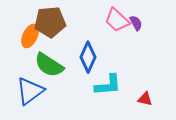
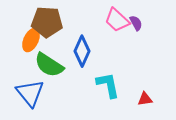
brown pentagon: moved 3 px left; rotated 8 degrees clockwise
orange ellipse: moved 1 px right, 4 px down
blue diamond: moved 6 px left, 6 px up
cyan L-shape: rotated 96 degrees counterclockwise
blue triangle: moved 2 px down; rotated 32 degrees counterclockwise
red triangle: rotated 21 degrees counterclockwise
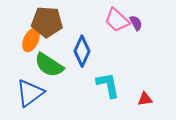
blue triangle: rotated 32 degrees clockwise
